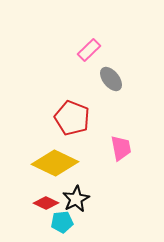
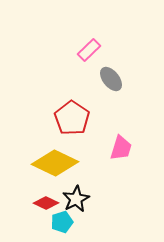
red pentagon: rotated 12 degrees clockwise
pink trapezoid: rotated 28 degrees clockwise
cyan pentagon: rotated 10 degrees counterclockwise
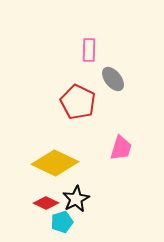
pink rectangle: rotated 45 degrees counterclockwise
gray ellipse: moved 2 px right
red pentagon: moved 6 px right, 16 px up; rotated 8 degrees counterclockwise
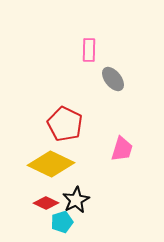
red pentagon: moved 13 px left, 22 px down
pink trapezoid: moved 1 px right, 1 px down
yellow diamond: moved 4 px left, 1 px down
black star: moved 1 px down
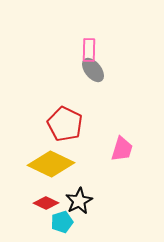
gray ellipse: moved 20 px left, 9 px up
black star: moved 3 px right, 1 px down
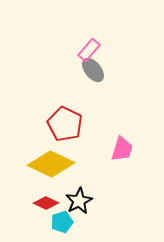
pink rectangle: rotated 40 degrees clockwise
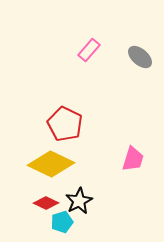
gray ellipse: moved 47 px right, 13 px up; rotated 10 degrees counterclockwise
pink trapezoid: moved 11 px right, 10 px down
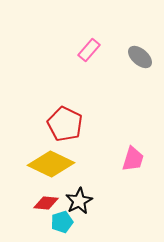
red diamond: rotated 20 degrees counterclockwise
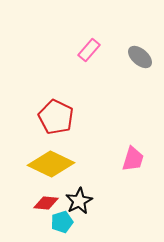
red pentagon: moved 9 px left, 7 px up
